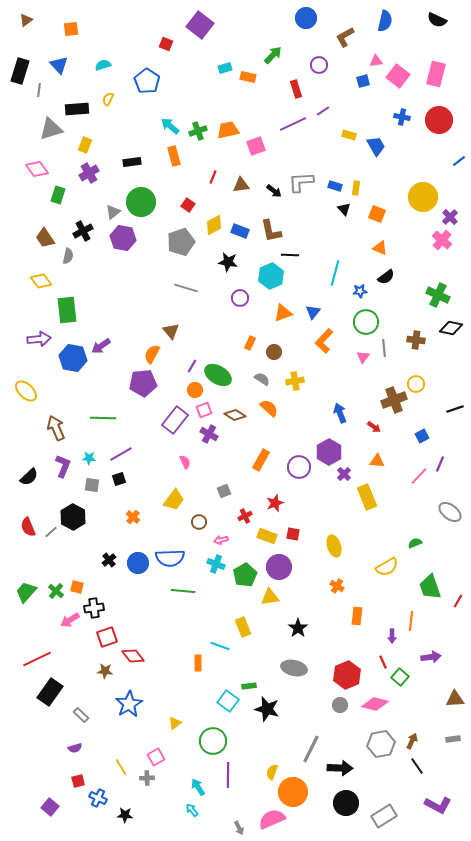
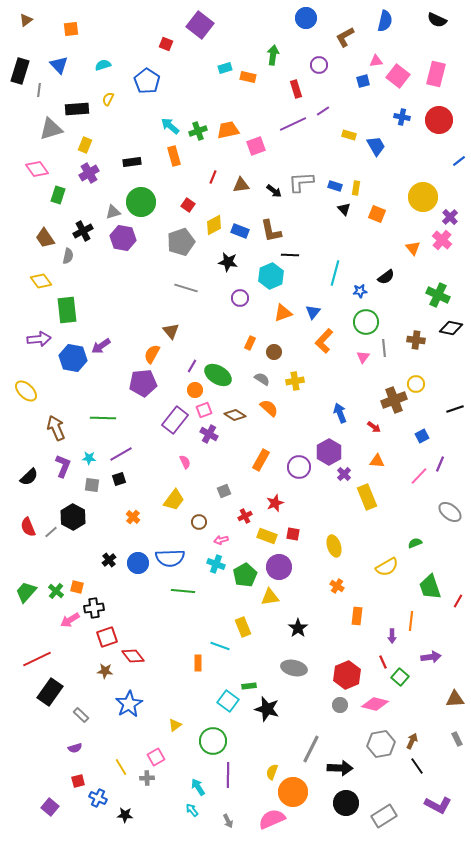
green arrow at (273, 55): rotated 36 degrees counterclockwise
gray triangle at (113, 212): rotated 21 degrees clockwise
orange triangle at (380, 248): moved 33 px right; rotated 28 degrees clockwise
yellow triangle at (175, 723): moved 2 px down
gray rectangle at (453, 739): moved 4 px right; rotated 72 degrees clockwise
gray arrow at (239, 828): moved 11 px left, 7 px up
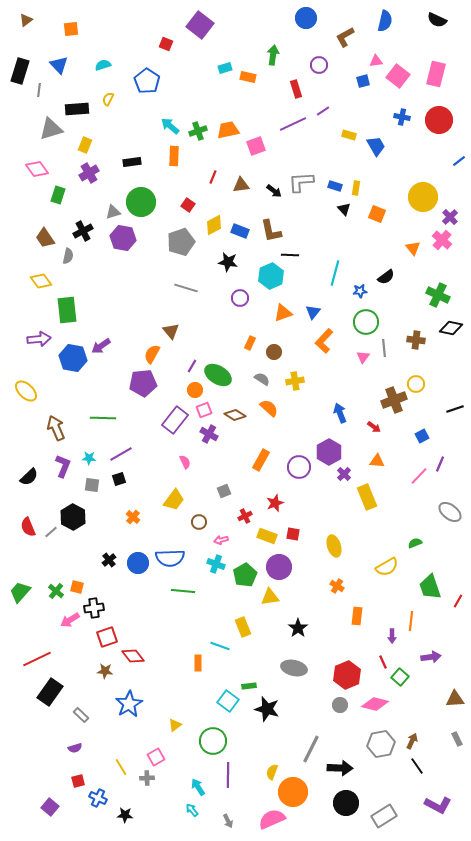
orange rectangle at (174, 156): rotated 18 degrees clockwise
green trapezoid at (26, 592): moved 6 px left
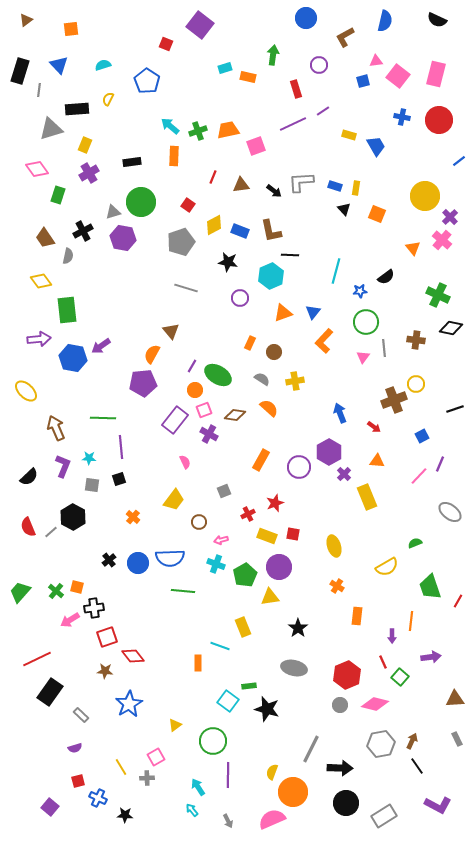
yellow circle at (423, 197): moved 2 px right, 1 px up
cyan line at (335, 273): moved 1 px right, 2 px up
brown diamond at (235, 415): rotated 25 degrees counterclockwise
purple line at (121, 454): moved 7 px up; rotated 65 degrees counterclockwise
red cross at (245, 516): moved 3 px right, 2 px up
